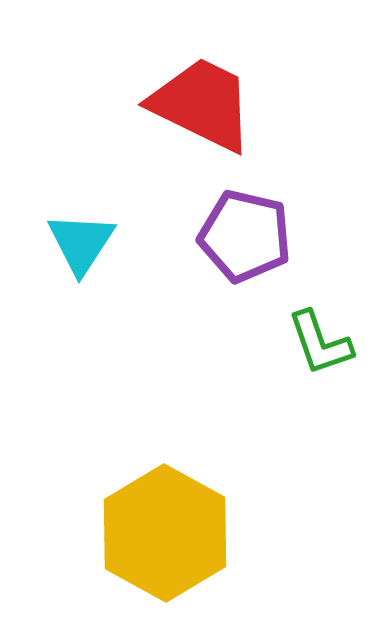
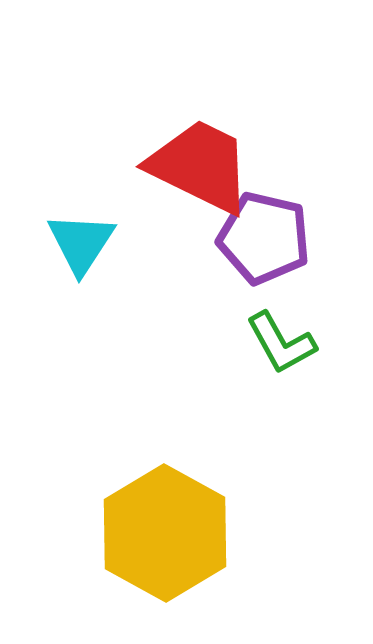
red trapezoid: moved 2 px left, 62 px down
purple pentagon: moved 19 px right, 2 px down
green L-shape: moved 39 px left; rotated 10 degrees counterclockwise
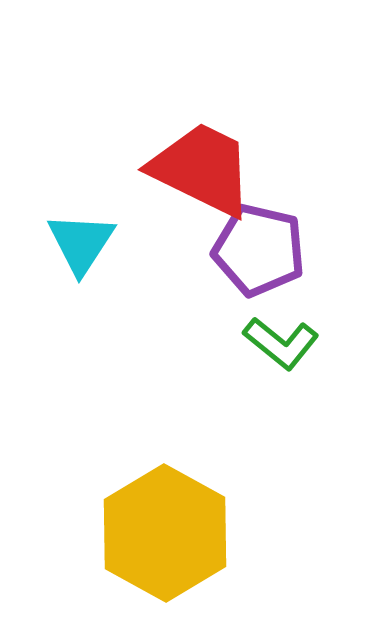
red trapezoid: moved 2 px right, 3 px down
purple pentagon: moved 5 px left, 12 px down
green L-shape: rotated 22 degrees counterclockwise
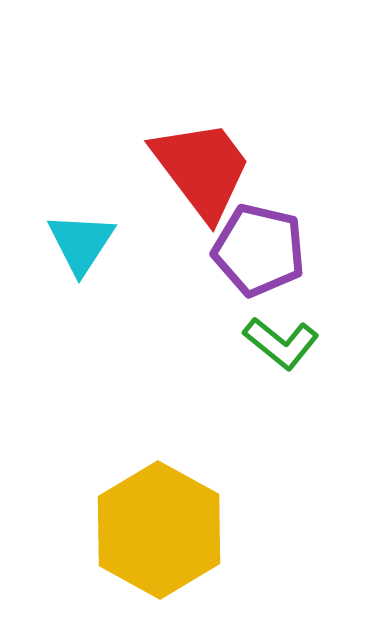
red trapezoid: rotated 27 degrees clockwise
yellow hexagon: moved 6 px left, 3 px up
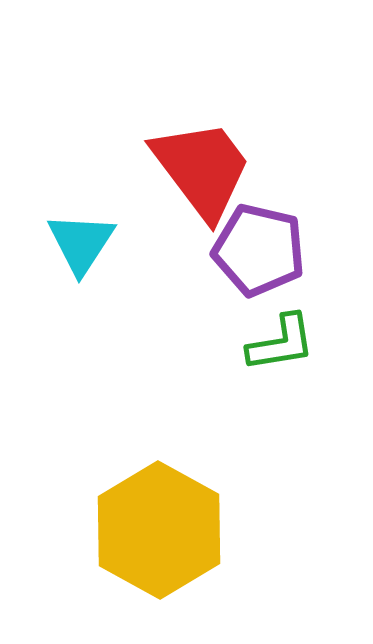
green L-shape: rotated 48 degrees counterclockwise
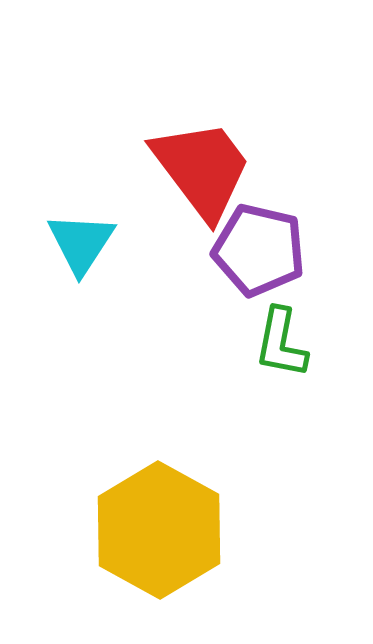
green L-shape: rotated 110 degrees clockwise
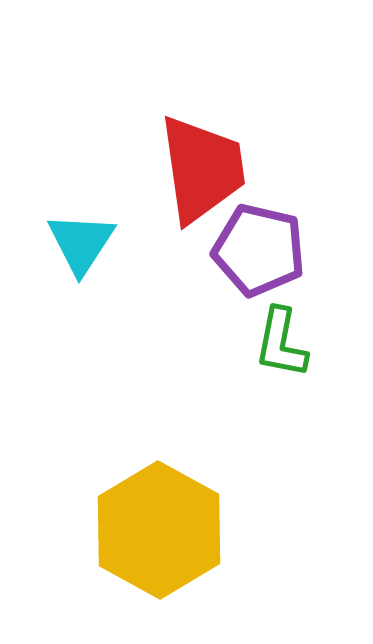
red trapezoid: rotated 29 degrees clockwise
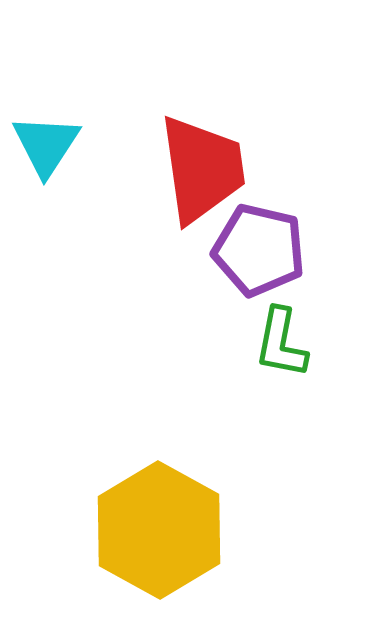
cyan triangle: moved 35 px left, 98 px up
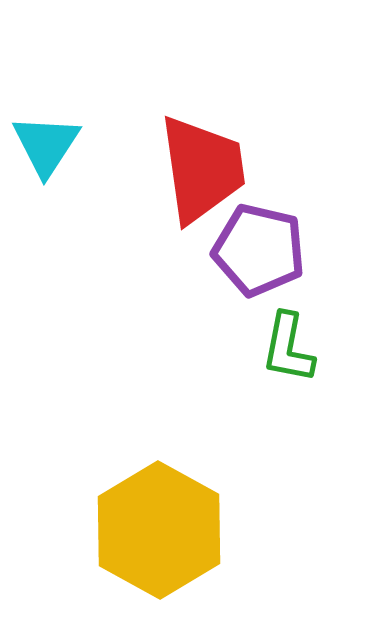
green L-shape: moved 7 px right, 5 px down
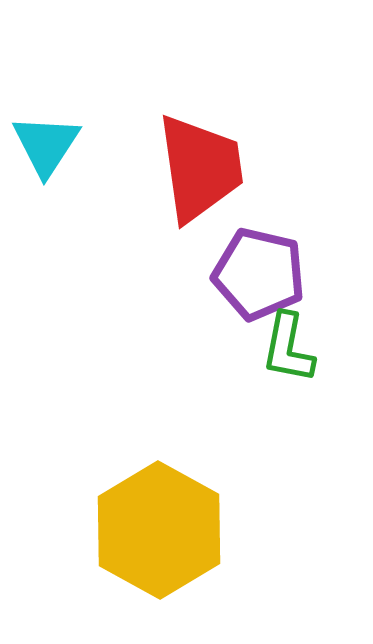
red trapezoid: moved 2 px left, 1 px up
purple pentagon: moved 24 px down
